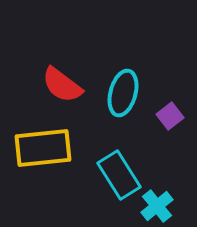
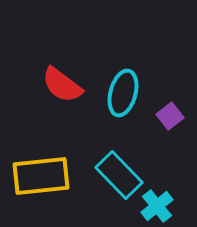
yellow rectangle: moved 2 px left, 28 px down
cyan rectangle: rotated 12 degrees counterclockwise
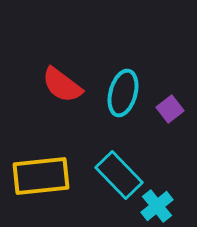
purple square: moved 7 px up
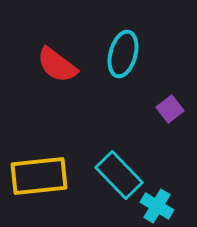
red semicircle: moved 5 px left, 20 px up
cyan ellipse: moved 39 px up
yellow rectangle: moved 2 px left
cyan cross: rotated 20 degrees counterclockwise
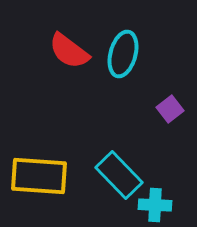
red semicircle: moved 12 px right, 14 px up
yellow rectangle: rotated 10 degrees clockwise
cyan cross: moved 2 px left, 1 px up; rotated 28 degrees counterclockwise
